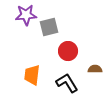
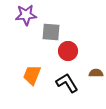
gray square: moved 2 px right, 5 px down; rotated 18 degrees clockwise
brown semicircle: moved 1 px right, 4 px down
orange trapezoid: rotated 15 degrees clockwise
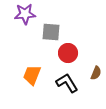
purple star: moved 1 px left, 1 px up
red circle: moved 2 px down
brown semicircle: rotated 112 degrees clockwise
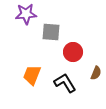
purple star: moved 1 px right
red circle: moved 5 px right, 1 px up
black L-shape: moved 2 px left
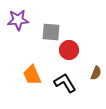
purple star: moved 8 px left, 6 px down
red circle: moved 4 px left, 2 px up
orange trapezoid: rotated 45 degrees counterclockwise
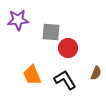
red circle: moved 1 px left, 2 px up
black L-shape: moved 3 px up
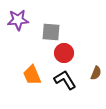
red circle: moved 4 px left, 5 px down
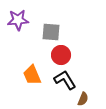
red circle: moved 3 px left, 2 px down
brown semicircle: moved 13 px left, 26 px down
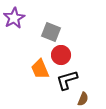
purple star: moved 4 px left, 2 px up; rotated 25 degrees counterclockwise
gray square: rotated 18 degrees clockwise
orange trapezoid: moved 8 px right, 6 px up
black L-shape: moved 2 px right; rotated 75 degrees counterclockwise
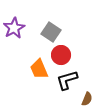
purple star: moved 10 px down
gray square: rotated 12 degrees clockwise
orange trapezoid: moved 1 px left
brown semicircle: moved 4 px right
